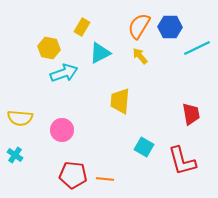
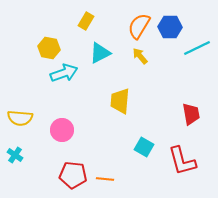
yellow rectangle: moved 4 px right, 6 px up
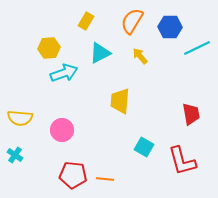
orange semicircle: moved 7 px left, 5 px up
yellow hexagon: rotated 15 degrees counterclockwise
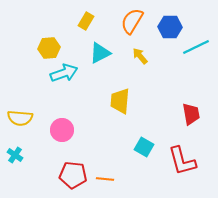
cyan line: moved 1 px left, 1 px up
